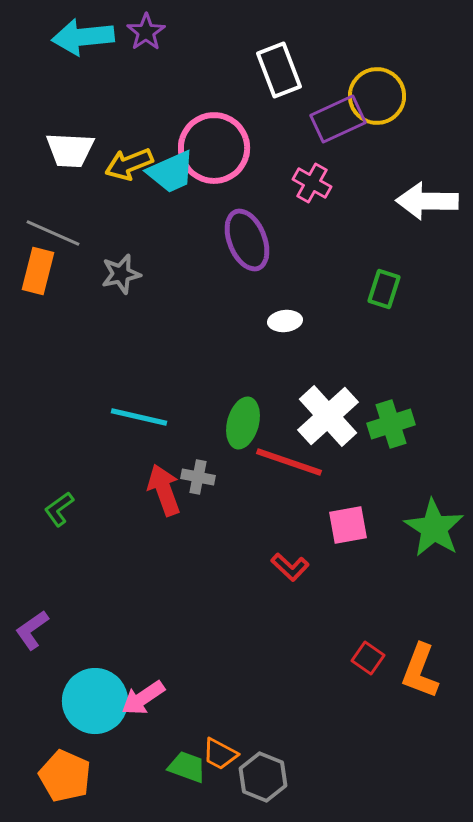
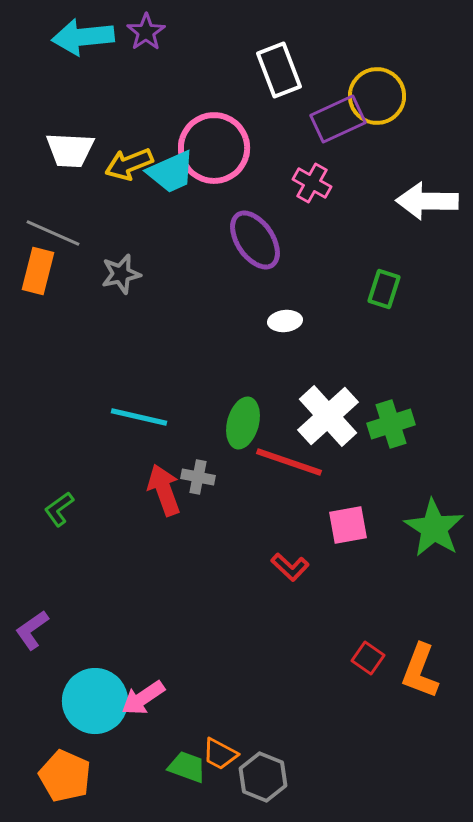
purple ellipse: moved 8 px right; rotated 12 degrees counterclockwise
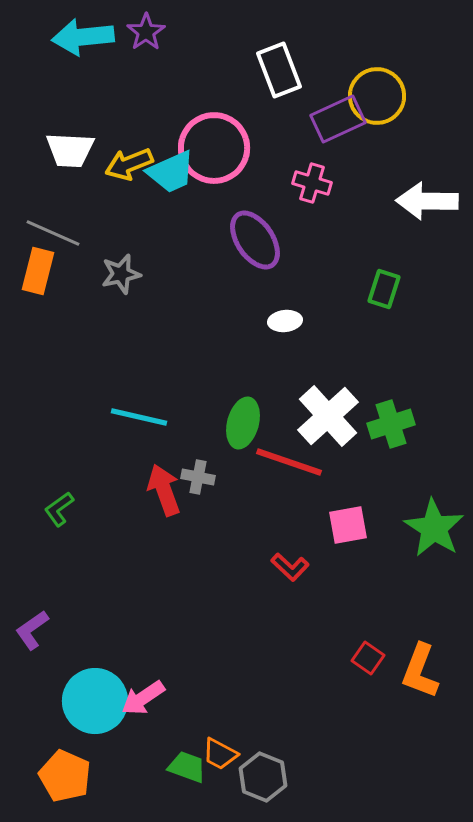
pink cross: rotated 12 degrees counterclockwise
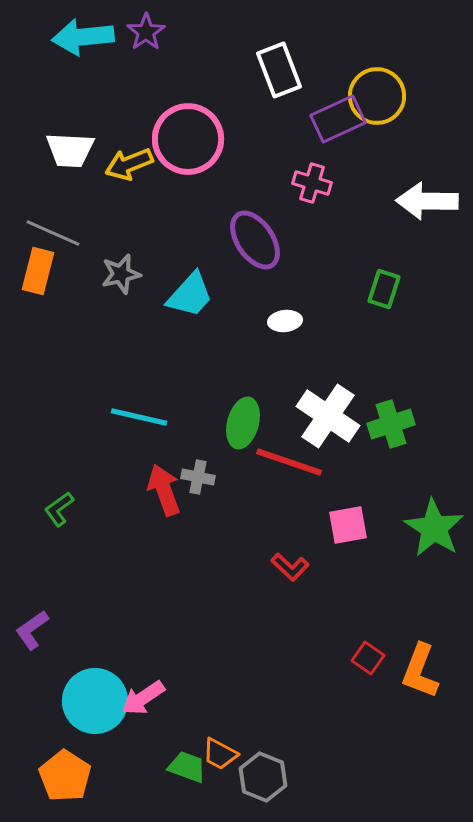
pink circle: moved 26 px left, 9 px up
cyan trapezoid: moved 19 px right, 123 px down; rotated 24 degrees counterclockwise
white cross: rotated 14 degrees counterclockwise
orange pentagon: rotated 9 degrees clockwise
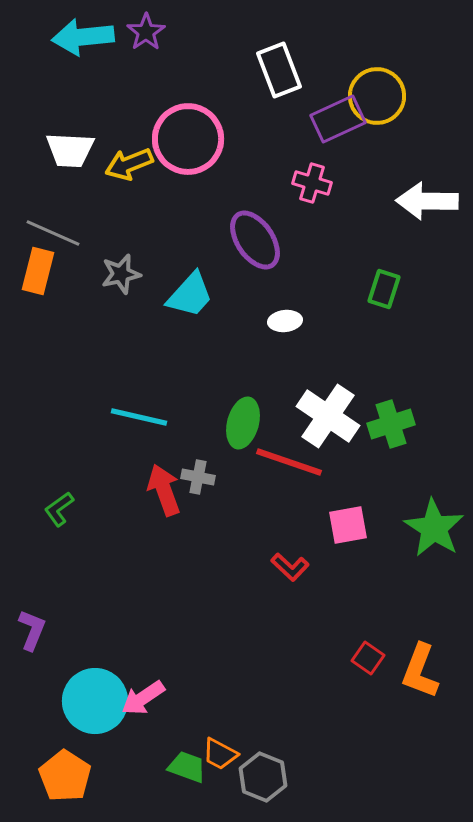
purple L-shape: rotated 147 degrees clockwise
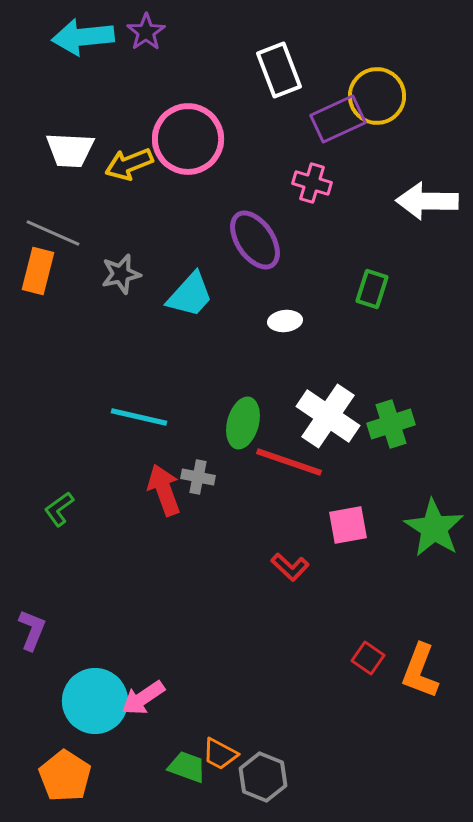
green rectangle: moved 12 px left
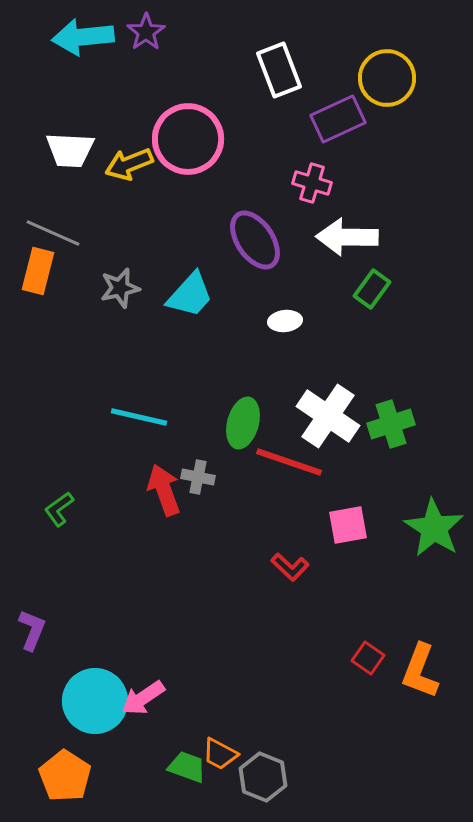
yellow circle: moved 10 px right, 18 px up
white arrow: moved 80 px left, 36 px down
gray star: moved 1 px left, 14 px down
green rectangle: rotated 18 degrees clockwise
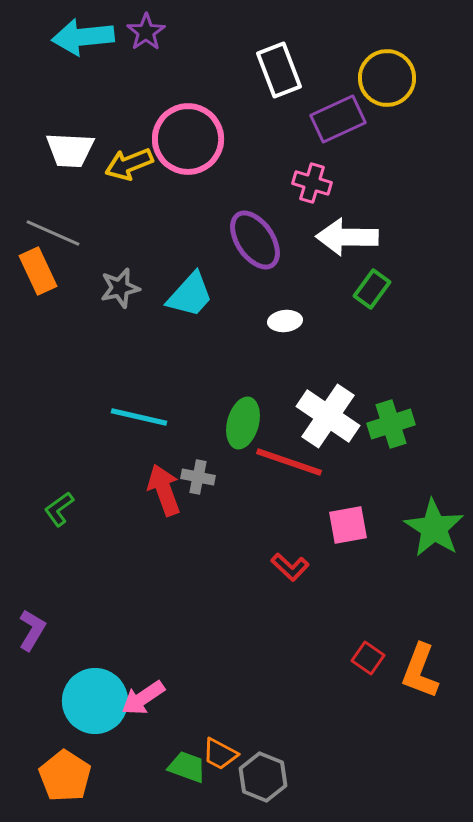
orange rectangle: rotated 39 degrees counterclockwise
purple L-shape: rotated 9 degrees clockwise
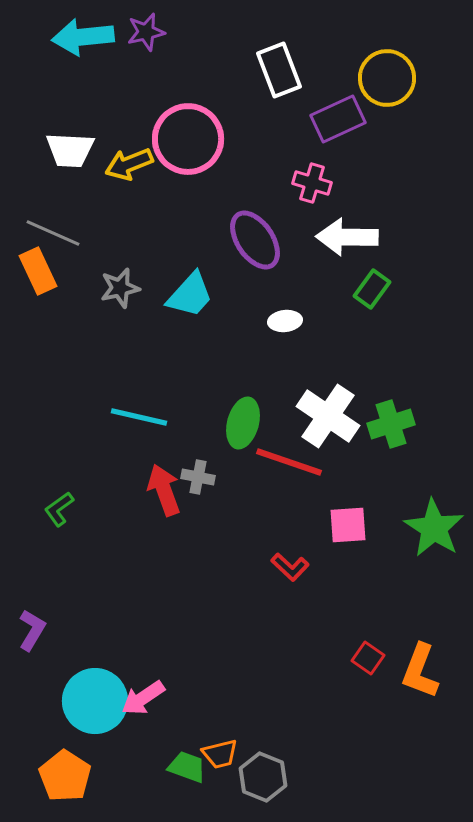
purple star: rotated 21 degrees clockwise
pink square: rotated 6 degrees clockwise
orange trapezoid: rotated 42 degrees counterclockwise
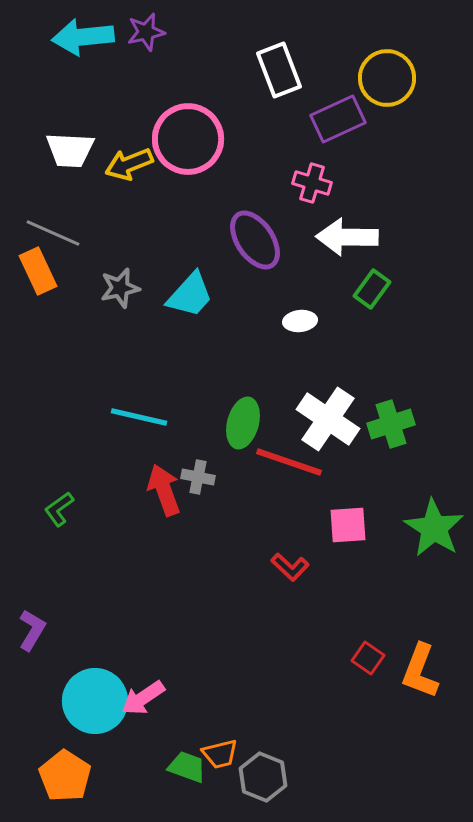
white ellipse: moved 15 px right
white cross: moved 3 px down
